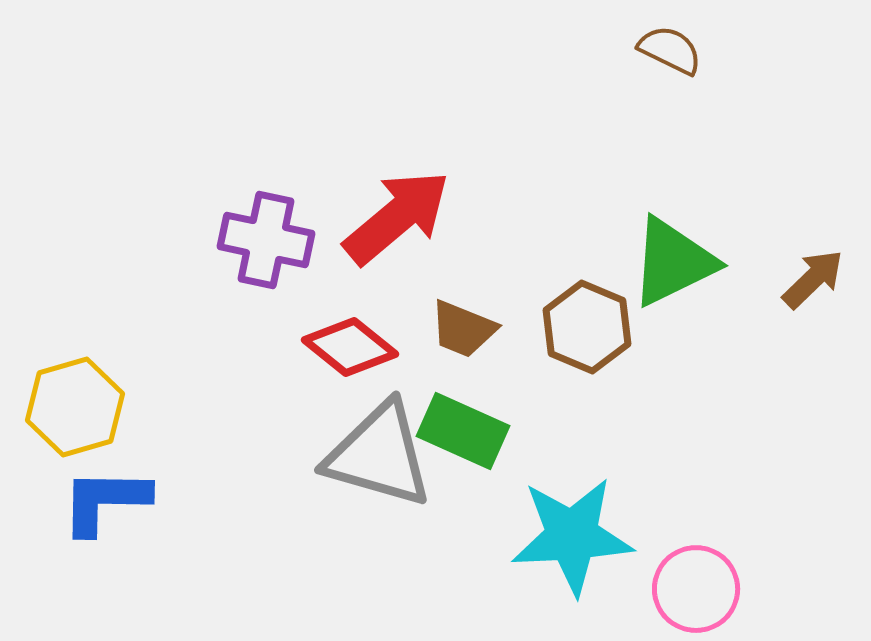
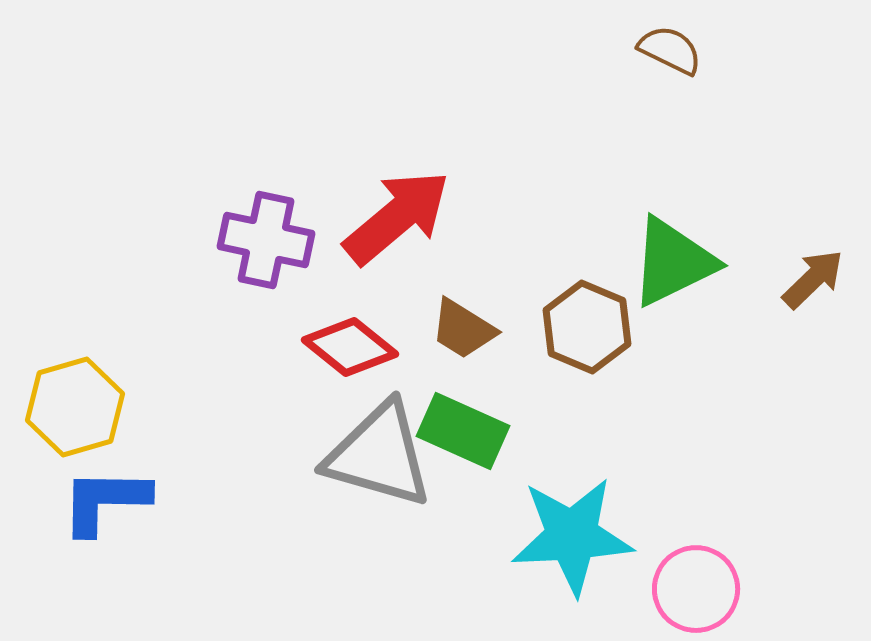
brown trapezoid: rotated 10 degrees clockwise
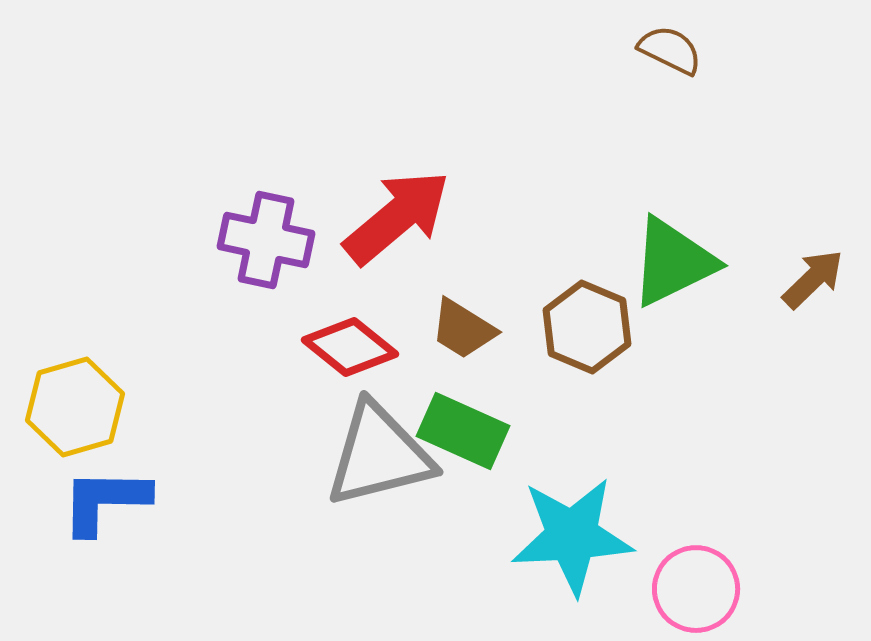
gray triangle: rotated 30 degrees counterclockwise
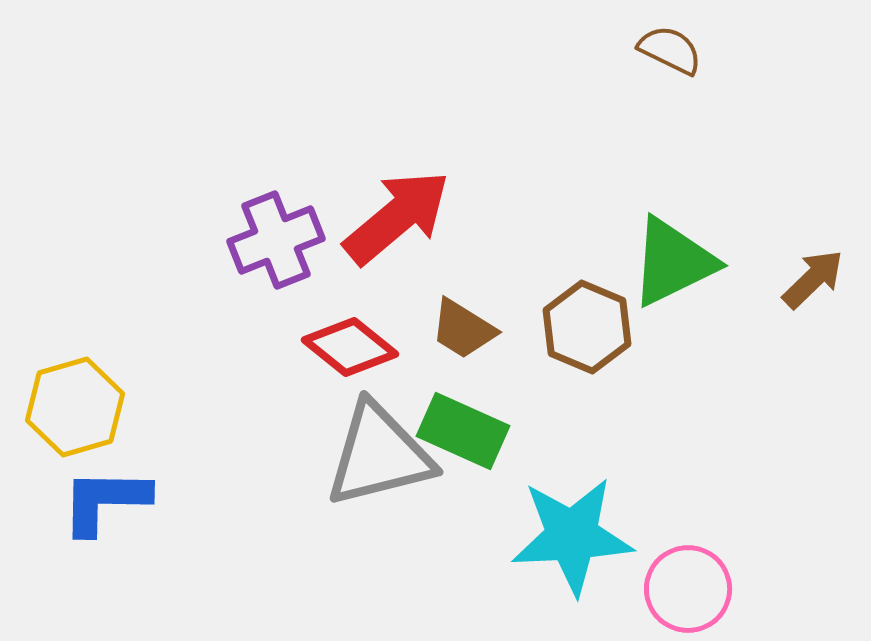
purple cross: moved 10 px right; rotated 34 degrees counterclockwise
pink circle: moved 8 px left
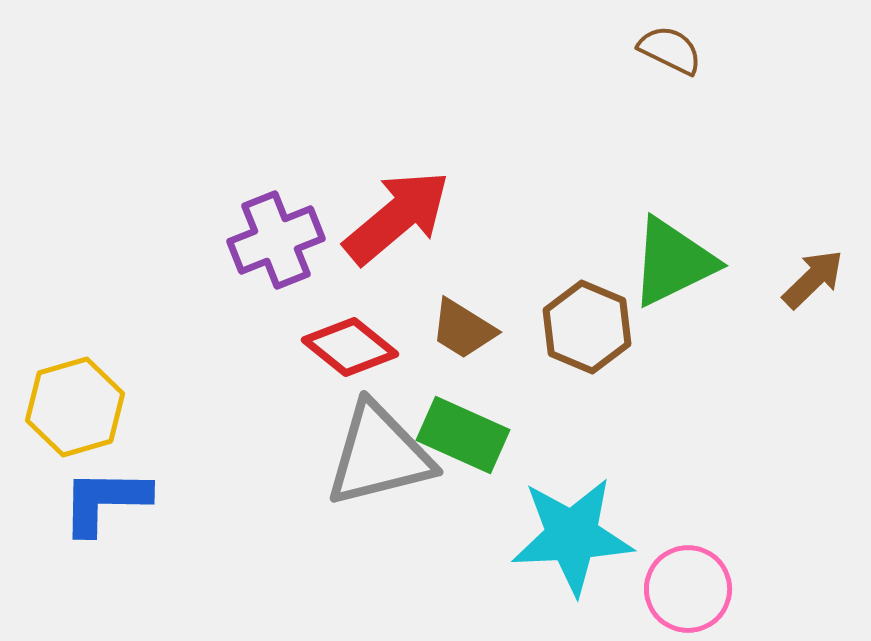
green rectangle: moved 4 px down
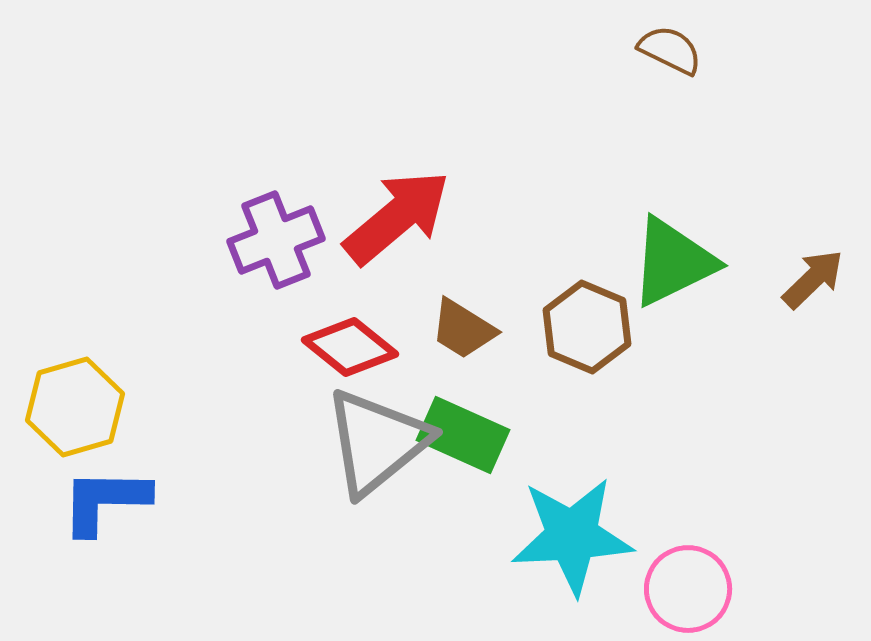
gray triangle: moved 2 px left, 13 px up; rotated 25 degrees counterclockwise
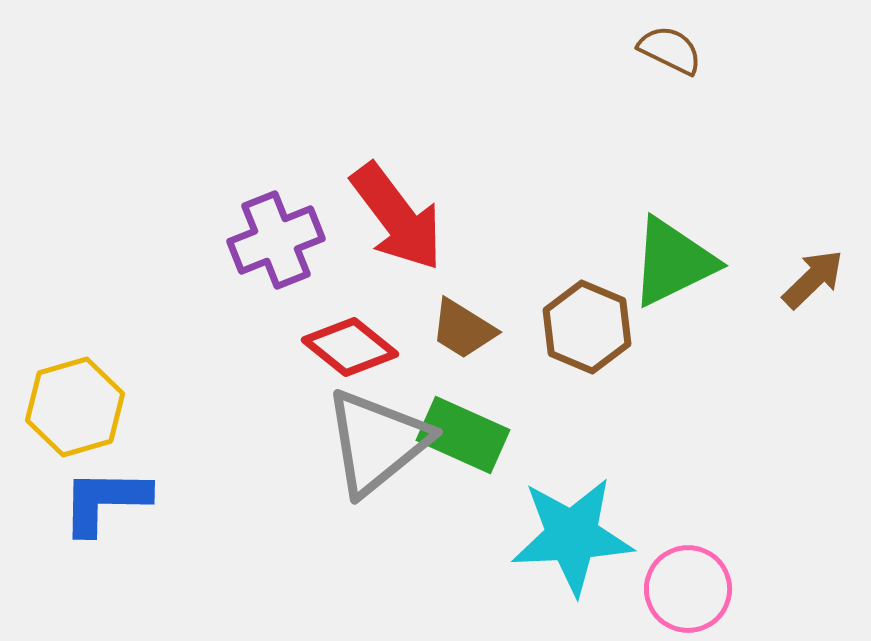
red arrow: rotated 93 degrees clockwise
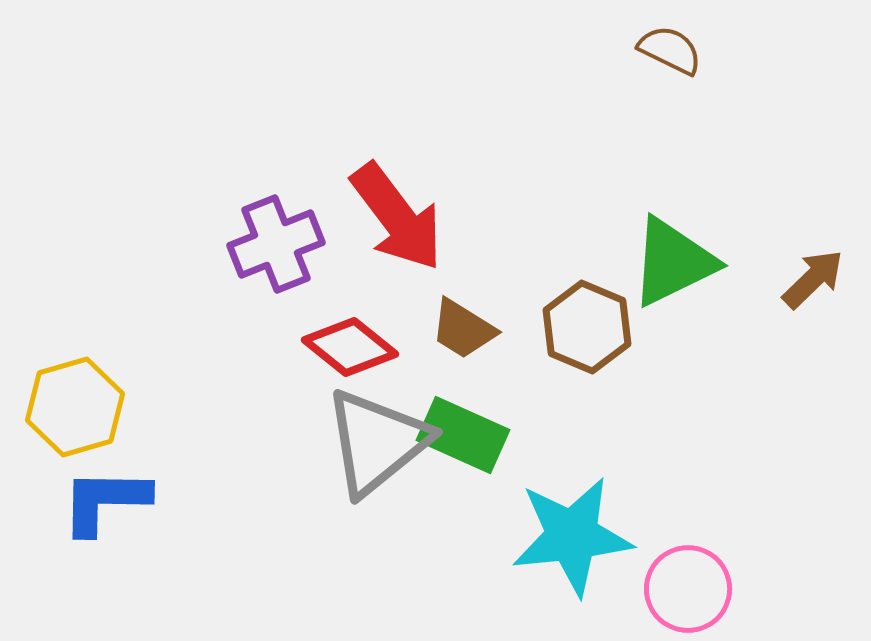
purple cross: moved 4 px down
cyan star: rotated 3 degrees counterclockwise
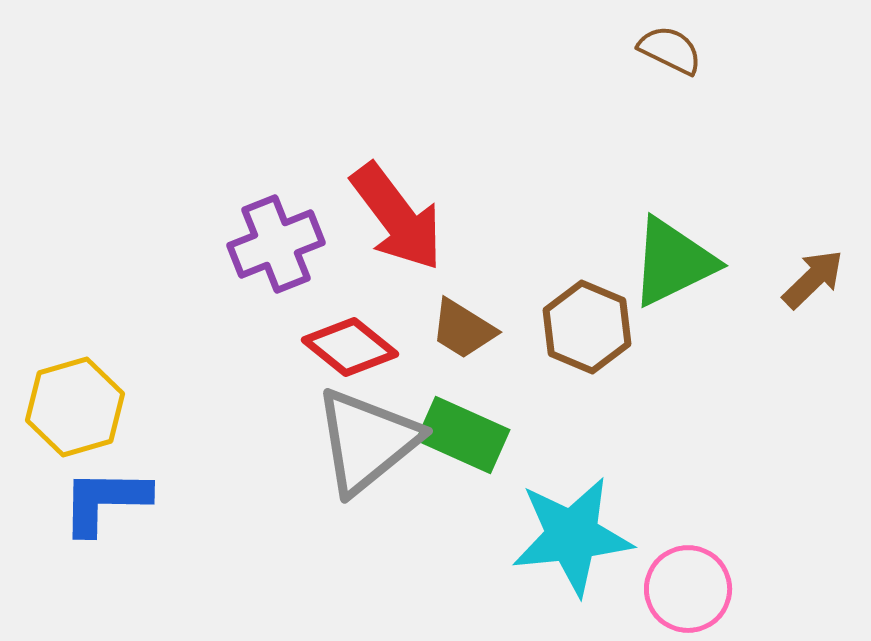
gray triangle: moved 10 px left, 1 px up
